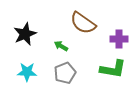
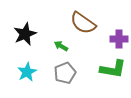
cyan star: rotated 30 degrees counterclockwise
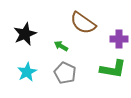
gray pentagon: rotated 25 degrees counterclockwise
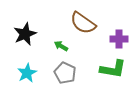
cyan star: moved 1 px down
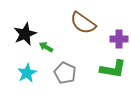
green arrow: moved 15 px left, 1 px down
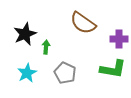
green arrow: rotated 64 degrees clockwise
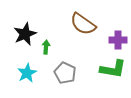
brown semicircle: moved 1 px down
purple cross: moved 1 px left, 1 px down
